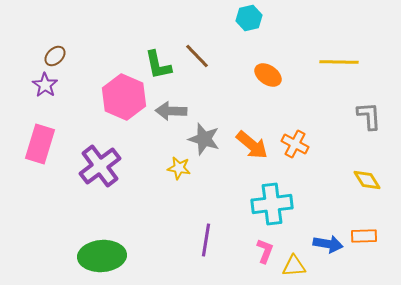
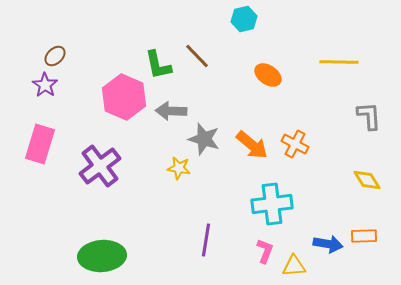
cyan hexagon: moved 5 px left, 1 px down
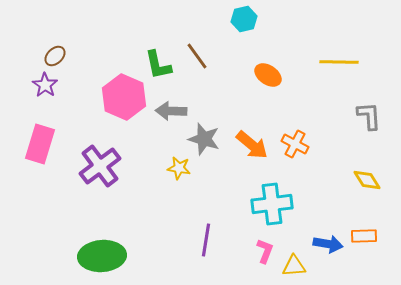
brown line: rotated 8 degrees clockwise
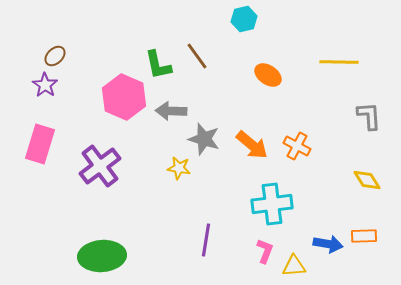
orange cross: moved 2 px right, 2 px down
